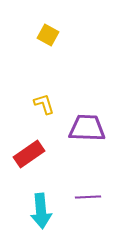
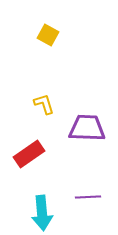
cyan arrow: moved 1 px right, 2 px down
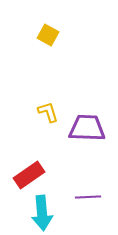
yellow L-shape: moved 4 px right, 8 px down
red rectangle: moved 21 px down
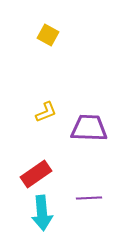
yellow L-shape: moved 2 px left; rotated 85 degrees clockwise
purple trapezoid: moved 2 px right
red rectangle: moved 7 px right, 1 px up
purple line: moved 1 px right, 1 px down
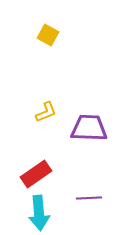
cyan arrow: moved 3 px left
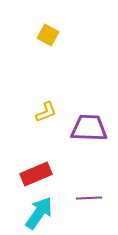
red rectangle: rotated 12 degrees clockwise
cyan arrow: rotated 140 degrees counterclockwise
